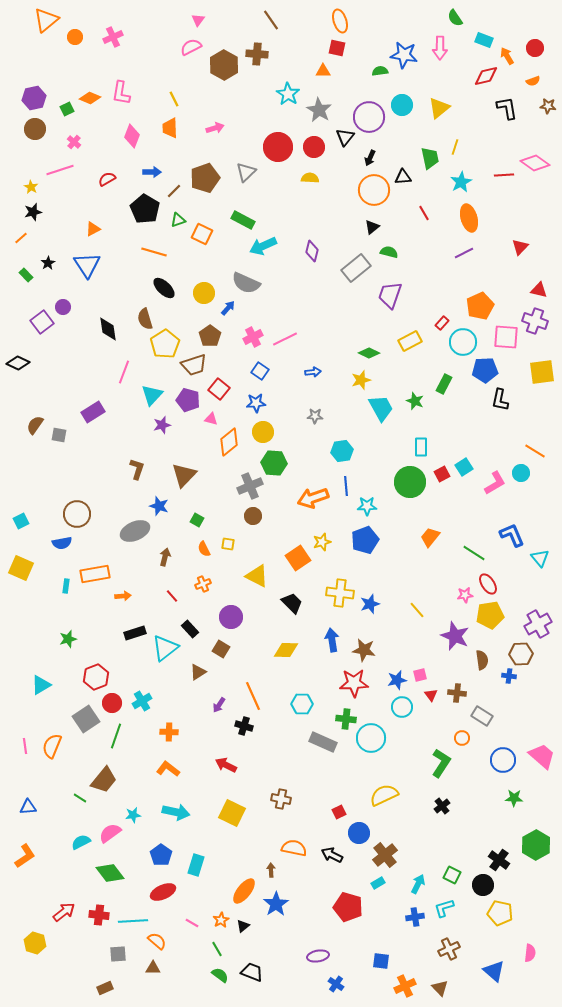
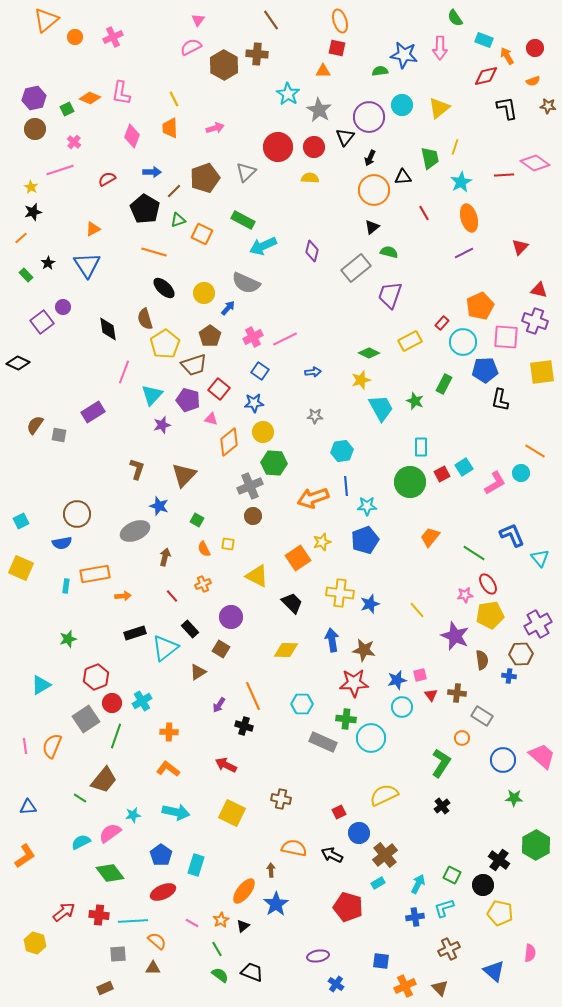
blue star at (256, 403): moved 2 px left
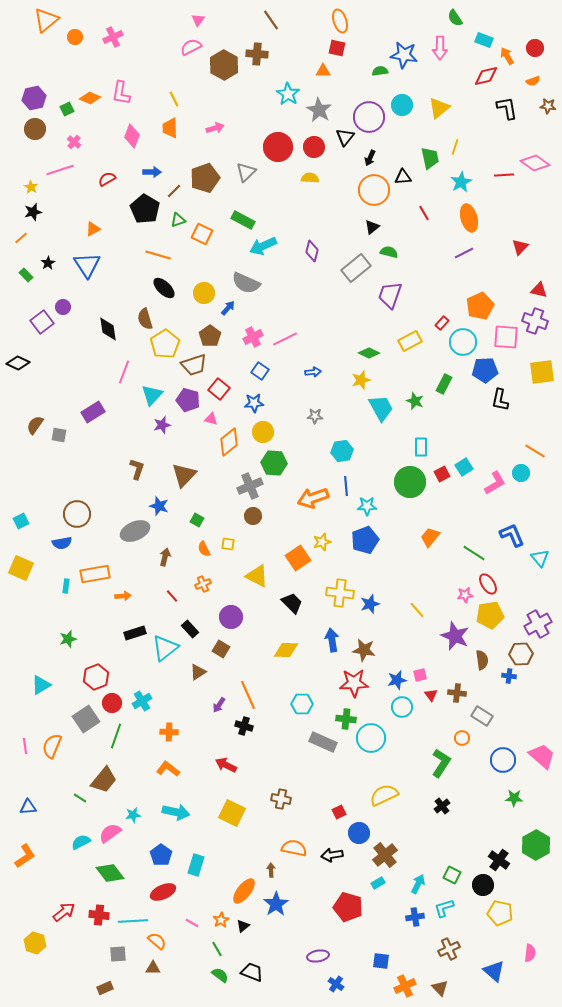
orange line at (154, 252): moved 4 px right, 3 px down
orange line at (253, 696): moved 5 px left, 1 px up
black arrow at (332, 855): rotated 35 degrees counterclockwise
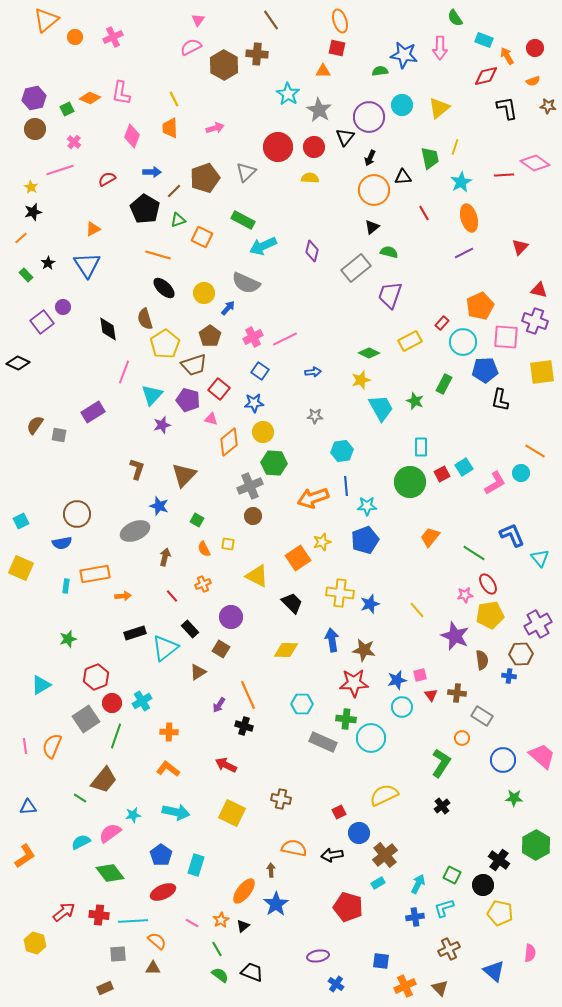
orange square at (202, 234): moved 3 px down
